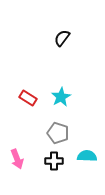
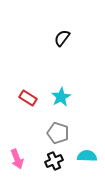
black cross: rotated 24 degrees counterclockwise
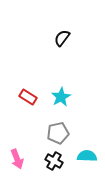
red rectangle: moved 1 px up
gray pentagon: rotated 30 degrees counterclockwise
black cross: rotated 36 degrees counterclockwise
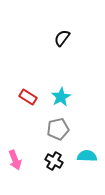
gray pentagon: moved 4 px up
pink arrow: moved 2 px left, 1 px down
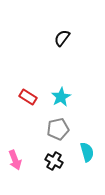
cyan semicircle: moved 4 px up; rotated 72 degrees clockwise
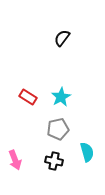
black cross: rotated 18 degrees counterclockwise
